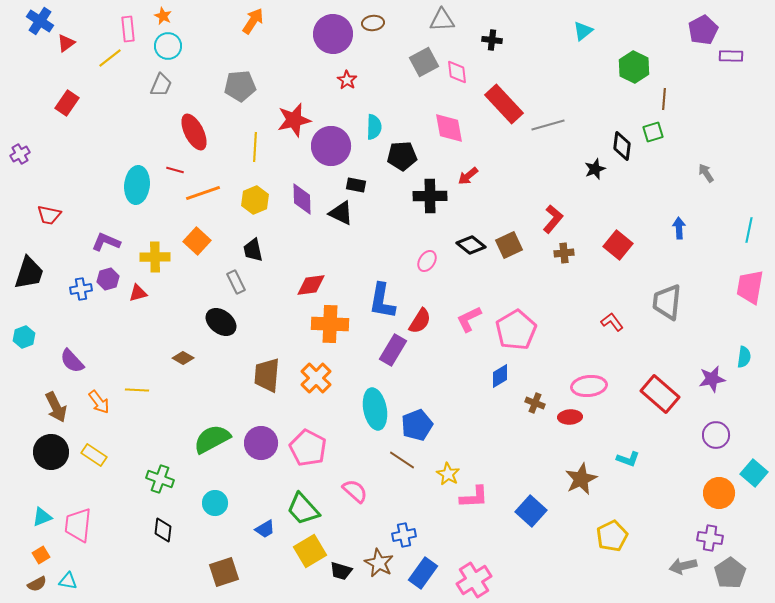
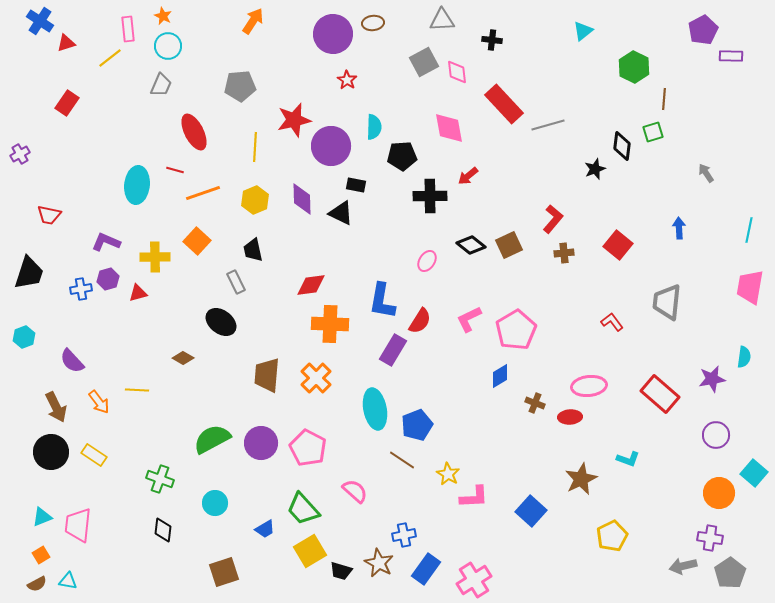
red triangle at (66, 43): rotated 18 degrees clockwise
blue rectangle at (423, 573): moved 3 px right, 4 px up
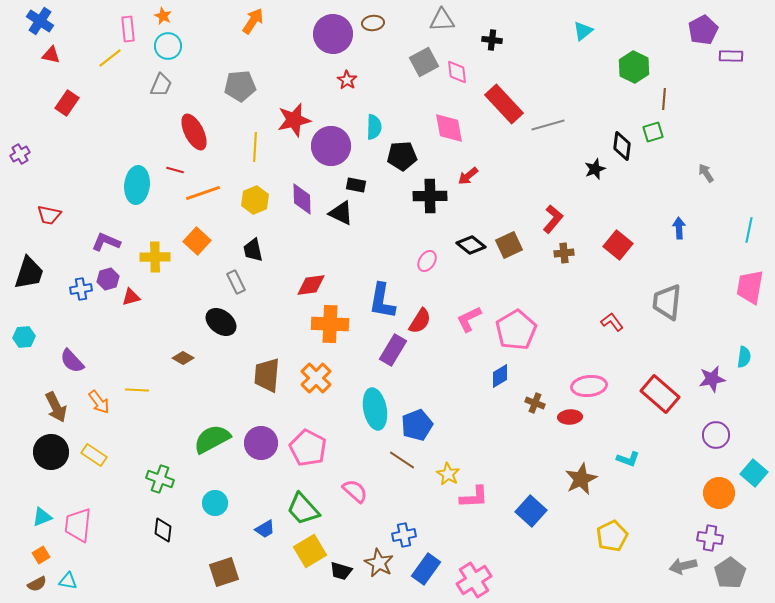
red triangle at (66, 43): moved 15 px left, 12 px down; rotated 30 degrees clockwise
red triangle at (138, 293): moved 7 px left, 4 px down
cyan hexagon at (24, 337): rotated 15 degrees clockwise
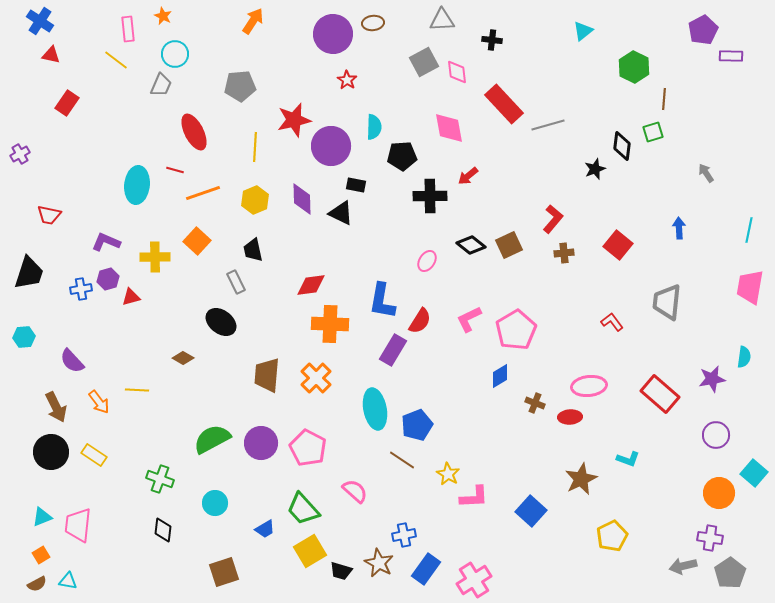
cyan circle at (168, 46): moved 7 px right, 8 px down
yellow line at (110, 58): moved 6 px right, 2 px down; rotated 75 degrees clockwise
